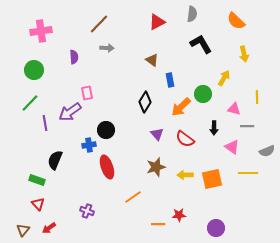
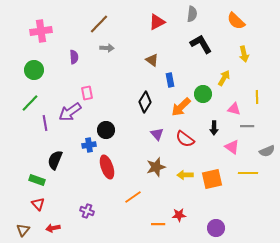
red arrow at (49, 228): moved 4 px right; rotated 24 degrees clockwise
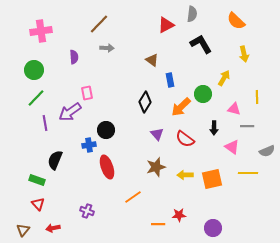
red triangle at (157, 22): moved 9 px right, 3 px down
green line at (30, 103): moved 6 px right, 5 px up
purple circle at (216, 228): moved 3 px left
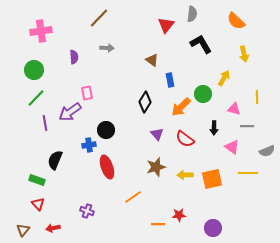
brown line at (99, 24): moved 6 px up
red triangle at (166, 25): rotated 24 degrees counterclockwise
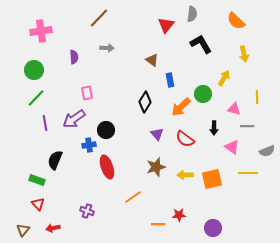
purple arrow at (70, 112): moved 4 px right, 7 px down
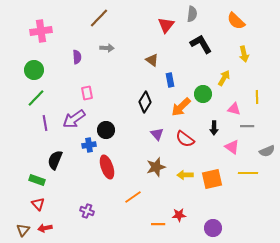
purple semicircle at (74, 57): moved 3 px right
red arrow at (53, 228): moved 8 px left
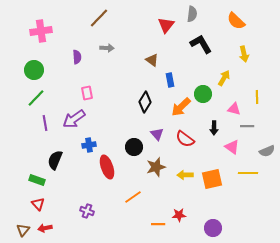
black circle at (106, 130): moved 28 px right, 17 px down
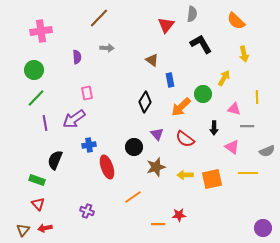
purple circle at (213, 228): moved 50 px right
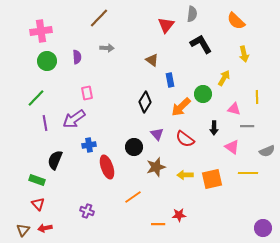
green circle at (34, 70): moved 13 px right, 9 px up
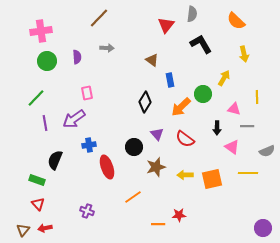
black arrow at (214, 128): moved 3 px right
